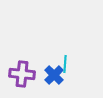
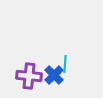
purple cross: moved 7 px right, 2 px down
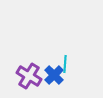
purple cross: rotated 25 degrees clockwise
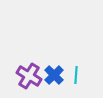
cyan line: moved 11 px right, 11 px down
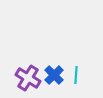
purple cross: moved 1 px left, 2 px down
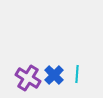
cyan line: moved 1 px right, 1 px up
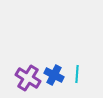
blue cross: rotated 18 degrees counterclockwise
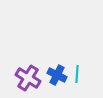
blue cross: moved 3 px right
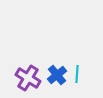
blue cross: rotated 24 degrees clockwise
